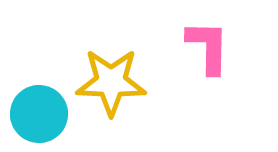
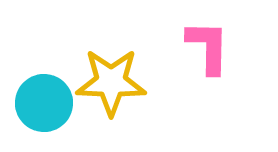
cyan circle: moved 5 px right, 11 px up
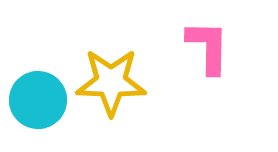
cyan circle: moved 6 px left, 3 px up
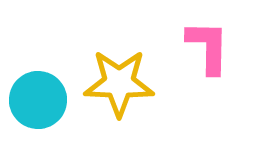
yellow star: moved 8 px right, 1 px down
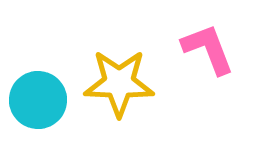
pink L-shape: moved 2 px down; rotated 22 degrees counterclockwise
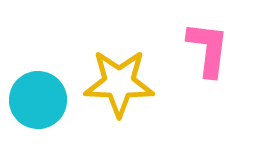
pink L-shape: rotated 28 degrees clockwise
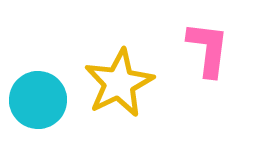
yellow star: rotated 28 degrees counterclockwise
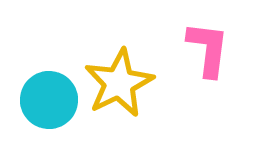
cyan circle: moved 11 px right
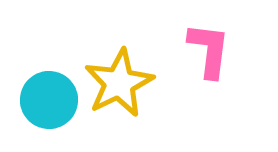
pink L-shape: moved 1 px right, 1 px down
